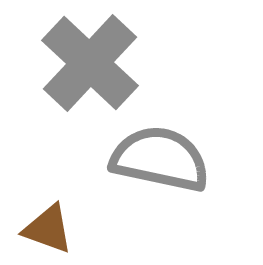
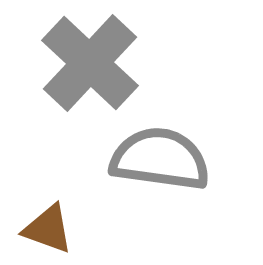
gray semicircle: rotated 4 degrees counterclockwise
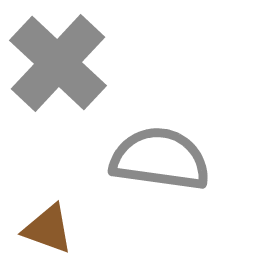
gray cross: moved 32 px left
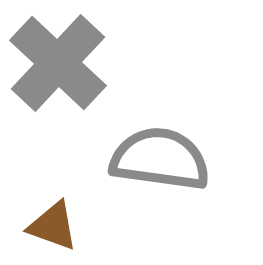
brown triangle: moved 5 px right, 3 px up
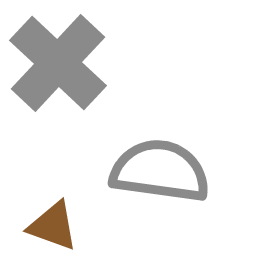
gray semicircle: moved 12 px down
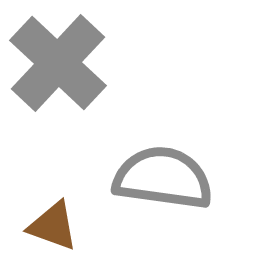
gray semicircle: moved 3 px right, 7 px down
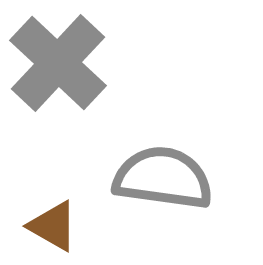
brown triangle: rotated 10 degrees clockwise
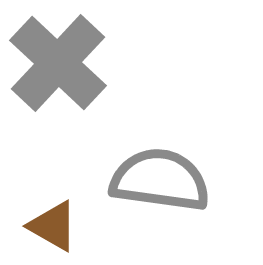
gray semicircle: moved 3 px left, 2 px down
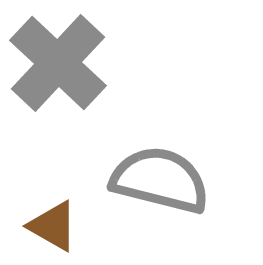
gray semicircle: rotated 6 degrees clockwise
